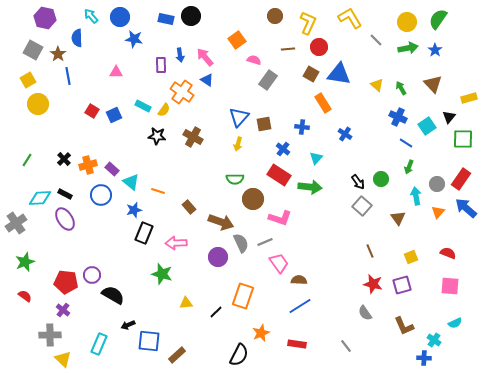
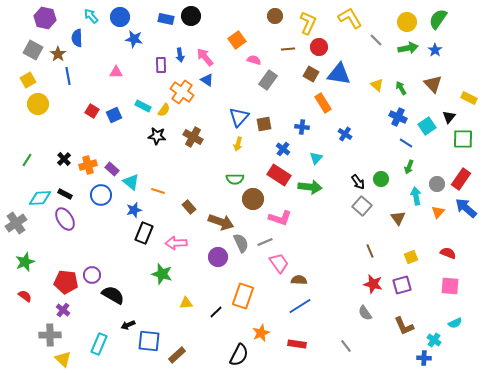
yellow rectangle at (469, 98): rotated 42 degrees clockwise
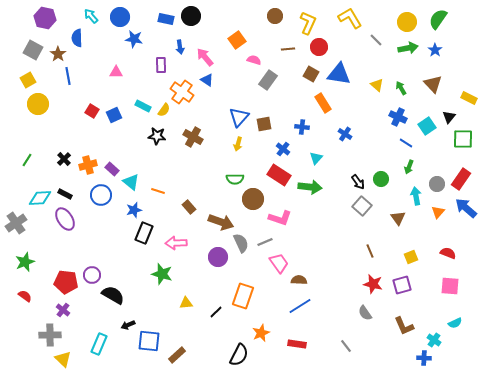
blue arrow at (180, 55): moved 8 px up
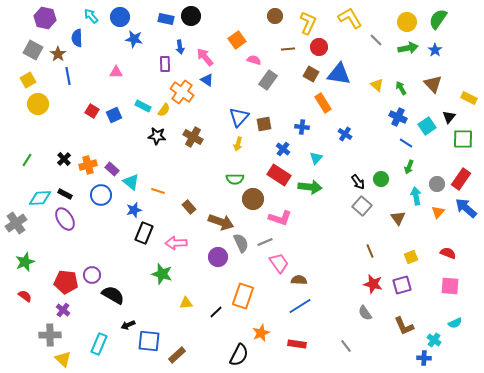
purple rectangle at (161, 65): moved 4 px right, 1 px up
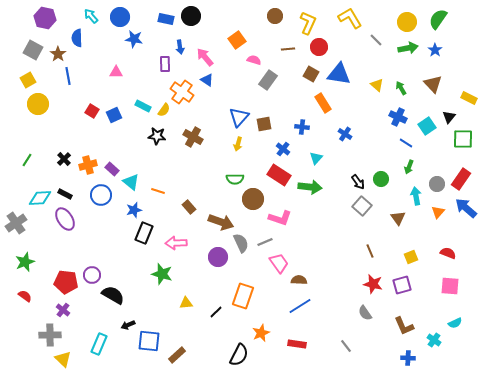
blue cross at (424, 358): moved 16 px left
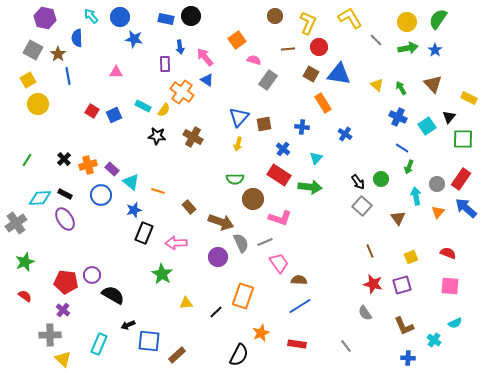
blue line at (406, 143): moved 4 px left, 5 px down
green star at (162, 274): rotated 15 degrees clockwise
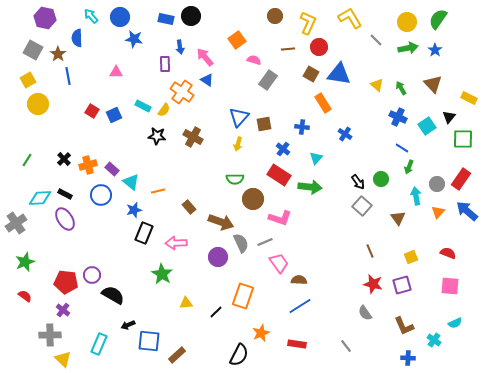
orange line at (158, 191): rotated 32 degrees counterclockwise
blue arrow at (466, 208): moved 1 px right, 3 px down
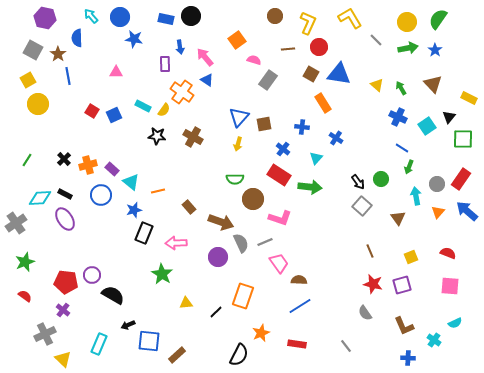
blue cross at (345, 134): moved 9 px left, 4 px down
gray cross at (50, 335): moved 5 px left, 1 px up; rotated 25 degrees counterclockwise
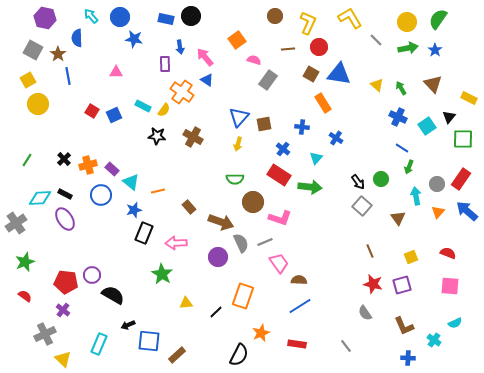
brown circle at (253, 199): moved 3 px down
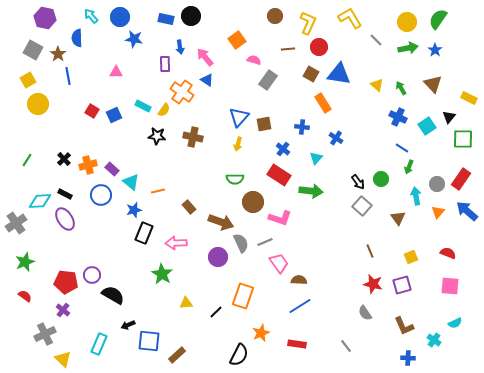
brown cross at (193, 137): rotated 18 degrees counterclockwise
green arrow at (310, 187): moved 1 px right, 4 px down
cyan diamond at (40, 198): moved 3 px down
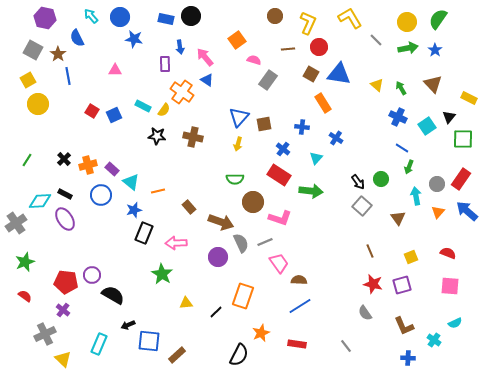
blue semicircle at (77, 38): rotated 24 degrees counterclockwise
pink triangle at (116, 72): moved 1 px left, 2 px up
